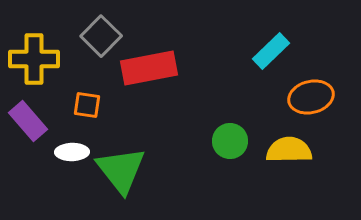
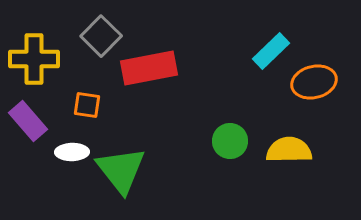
orange ellipse: moved 3 px right, 15 px up
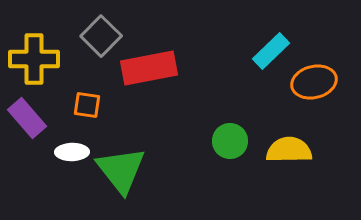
purple rectangle: moved 1 px left, 3 px up
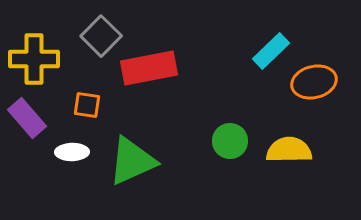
green triangle: moved 11 px right, 9 px up; rotated 44 degrees clockwise
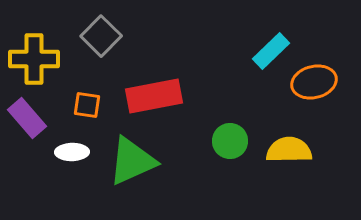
red rectangle: moved 5 px right, 28 px down
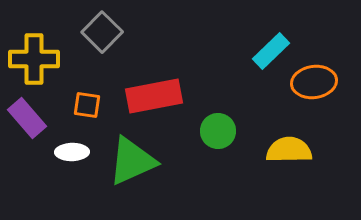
gray square: moved 1 px right, 4 px up
orange ellipse: rotated 6 degrees clockwise
green circle: moved 12 px left, 10 px up
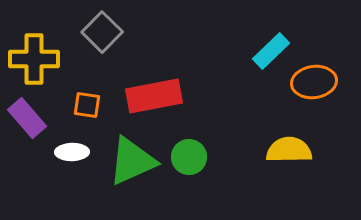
green circle: moved 29 px left, 26 px down
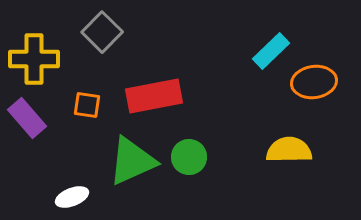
white ellipse: moved 45 px down; rotated 20 degrees counterclockwise
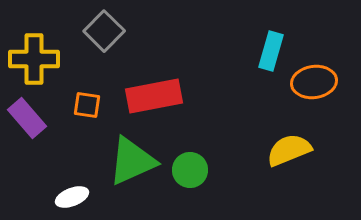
gray square: moved 2 px right, 1 px up
cyan rectangle: rotated 30 degrees counterclockwise
yellow semicircle: rotated 21 degrees counterclockwise
green circle: moved 1 px right, 13 px down
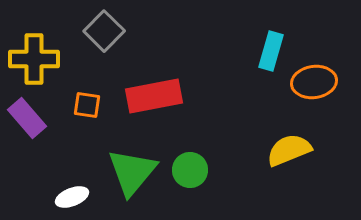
green triangle: moved 11 px down; rotated 26 degrees counterclockwise
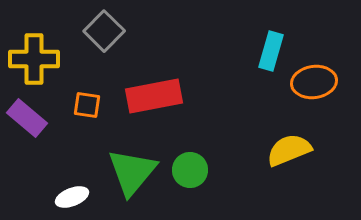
purple rectangle: rotated 9 degrees counterclockwise
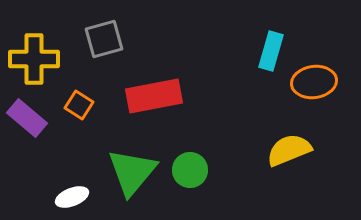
gray square: moved 8 px down; rotated 30 degrees clockwise
orange square: moved 8 px left; rotated 24 degrees clockwise
